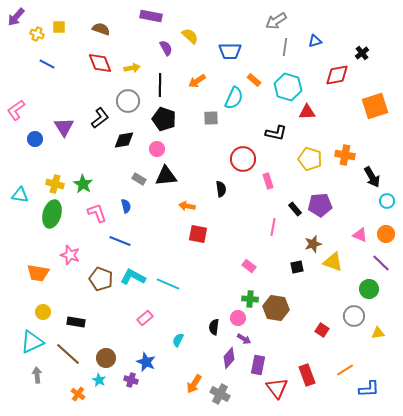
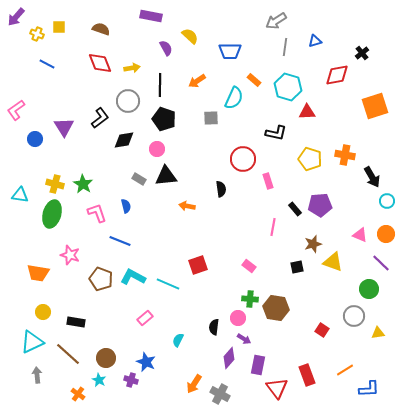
red square at (198, 234): moved 31 px down; rotated 30 degrees counterclockwise
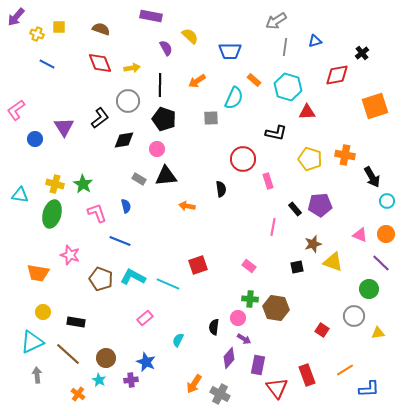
purple cross at (131, 380): rotated 24 degrees counterclockwise
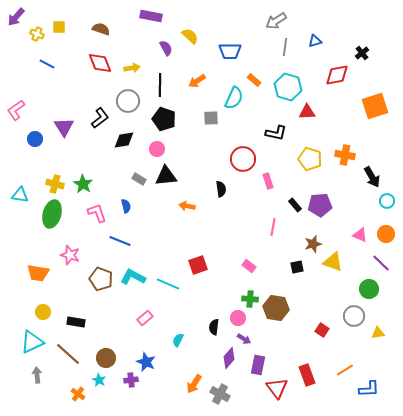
black rectangle at (295, 209): moved 4 px up
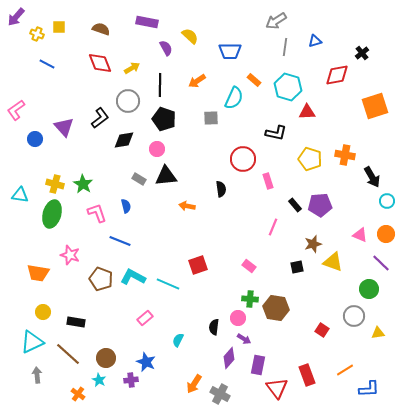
purple rectangle at (151, 16): moved 4 px left, 6 px down
yellow arrow at (132, 68): rotated 21 degrees counterclockwise
purple triangle at (64, 127): rotated 10 degrees counterclockwise
pink line at (273, 227): rotated 12 degrees clockwise
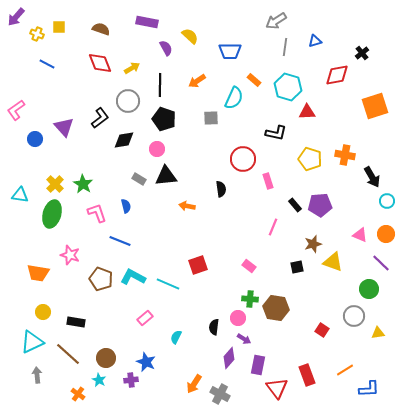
yellow cross at (55, 184): rotated 30 degrees clockwise
cyan semicircle at (178, 340): moved 2 px left, 3 px up
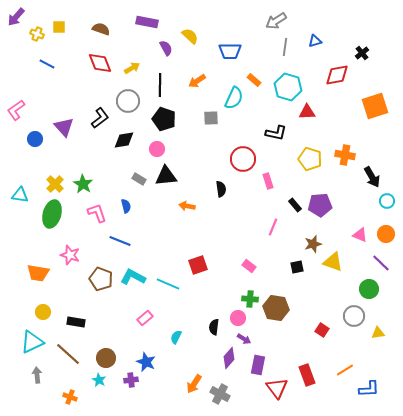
orange cross at (78, 394): moved 8 px left, 3 px down; rotated 16 degrees counterclockwise
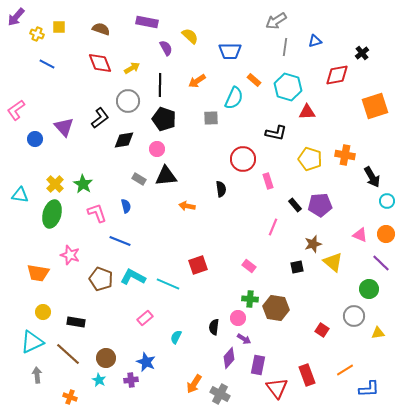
yellow triangle at (333, 262): rotated 20 degrees clockwise
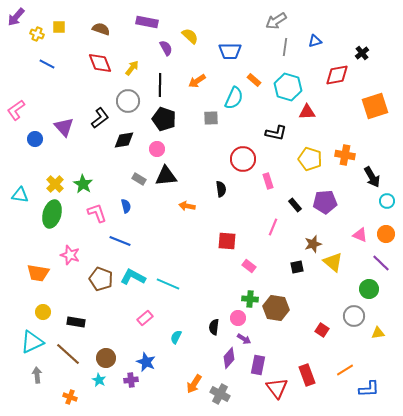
yellow arrow at (132, 68): rotated 21 degrees counterclockwise
purple pentagon at (320, 205): moved 5 px right, 3 px up
red square at (198, 265): moved 29 px right, 24 px up; rotated 24 degrees clockwise
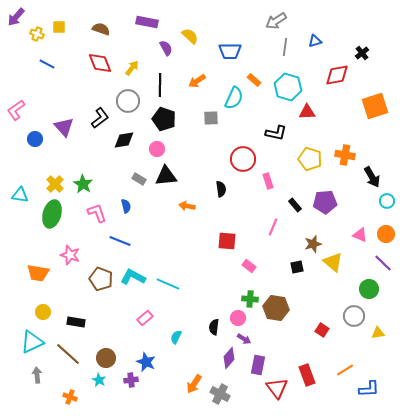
purple line at (381, 263): moved 2 px right
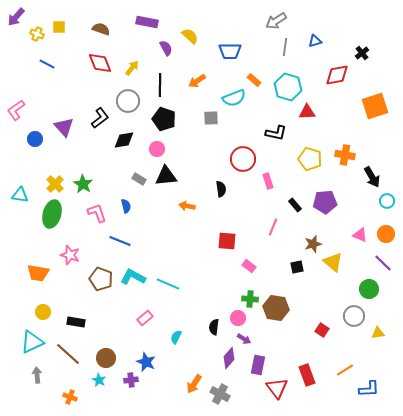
cyan semicircle at (234, 98): rotated 45 degrees clockwise
